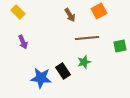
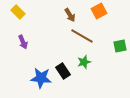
brown line: moved 5 px left, 2 px up; rotated 35 degrees clockwise
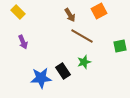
blue star: rotated 10 degrees counterclockwise
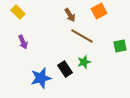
black rectangle: moved 2 px right, 2 px up
blue star: rotated 10 degrees counterclockwise
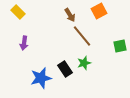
brown line: rotated 20 degrees clockwise
purple arrow: moved 1 px right, 1 px down; rotated 32 degrees clockwise
green star: moved 1 px down
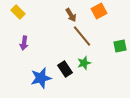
brown arrow: moved 1 px right
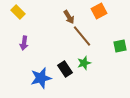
brown arrow: moved 2 px left, 2 px down
